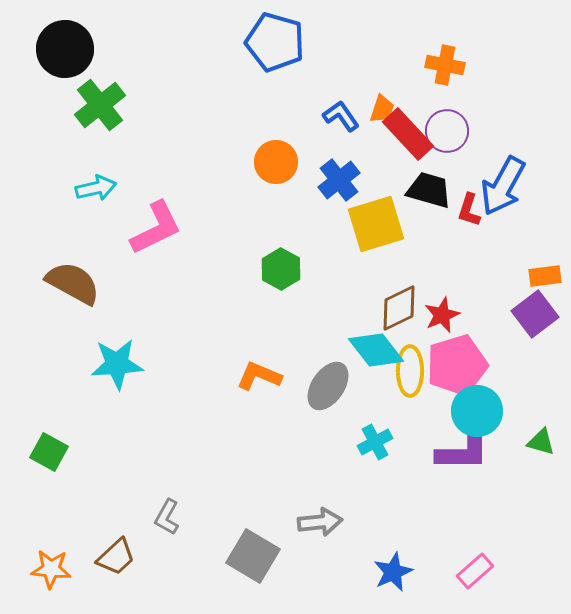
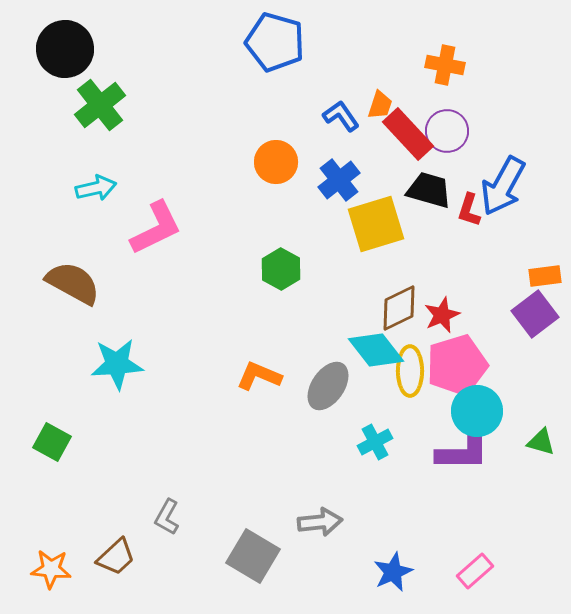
orange trapezoid: moved 2 px left, 4 px up
green square: moved 3 px right, 10 px up
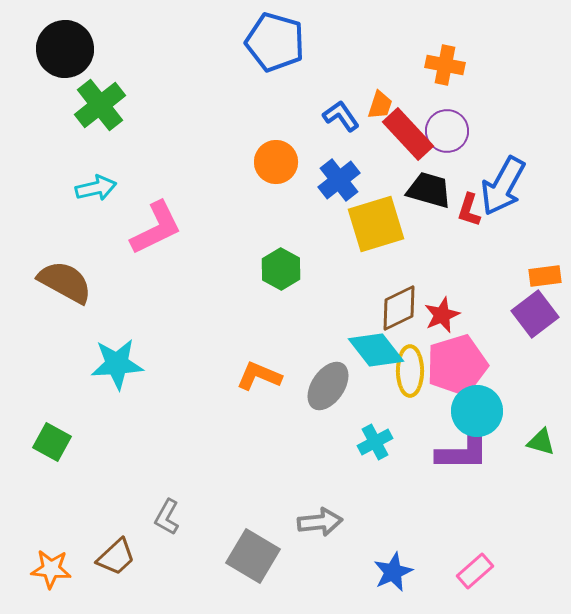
brown semicircle: moved 8 px left, 1 px up
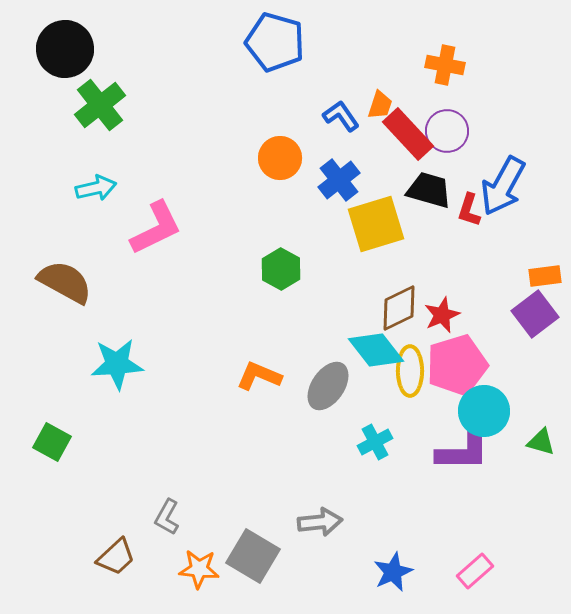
orange circle: moved 4 px right, 4 px up
cyan circle: moved 7 px right
orange star: moved 148 px right
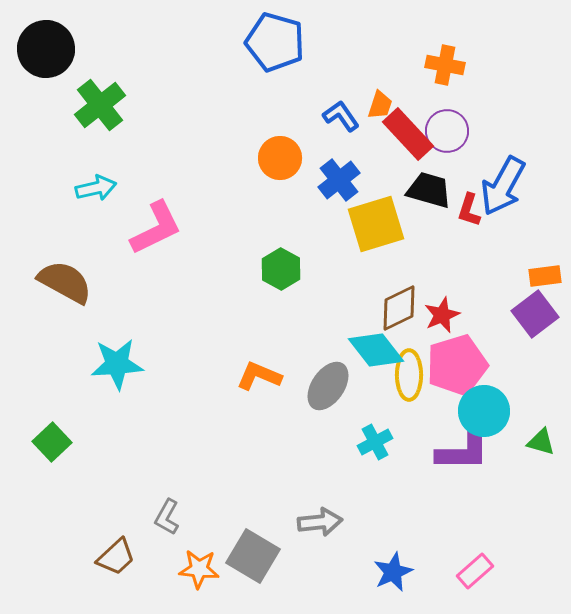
black circle: moved 19 px left
yellow ellipse: moved 1 px left, 4 px down
green square: rotated 18 degrees clockwise
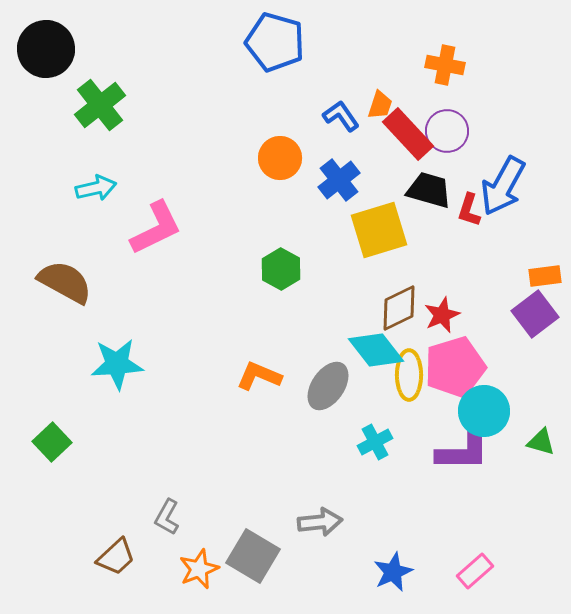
yellow square: moved 3 px right, 6 px down
pink pentagon: moved 2 px left, 2 px down
orange star: rotated 27 degrees counterclockwise
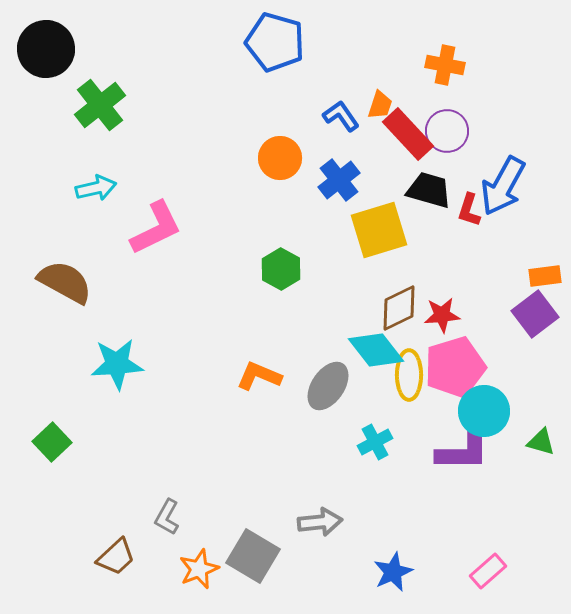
red star: rotated 18 degrees clockwise
pink rectangle: moved 13 px right
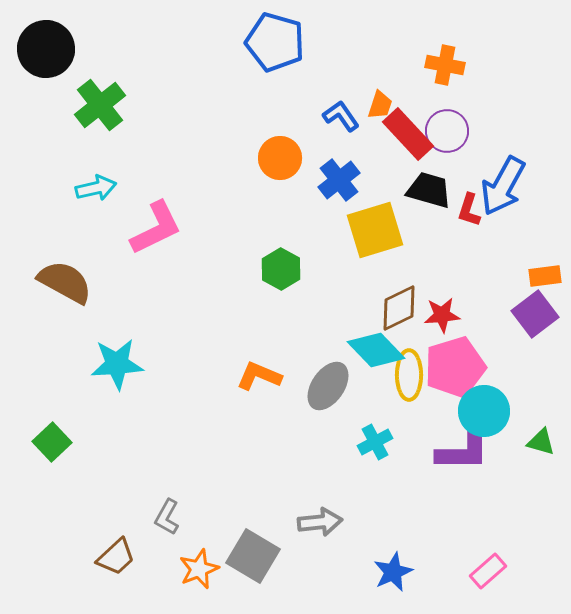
yellow square: moved 4 px left
cyan diamond: rotated 6 degrees counterclockwise
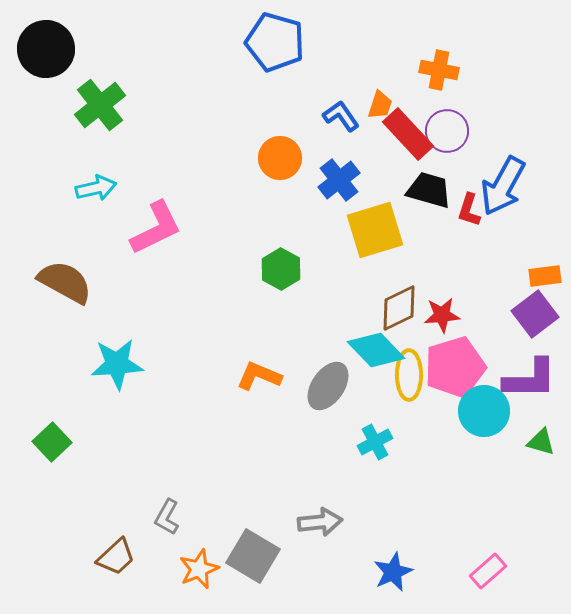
orange cross: moved 6 px left, 5 px down
purple L-shape: moved 67 px right, 72 px up
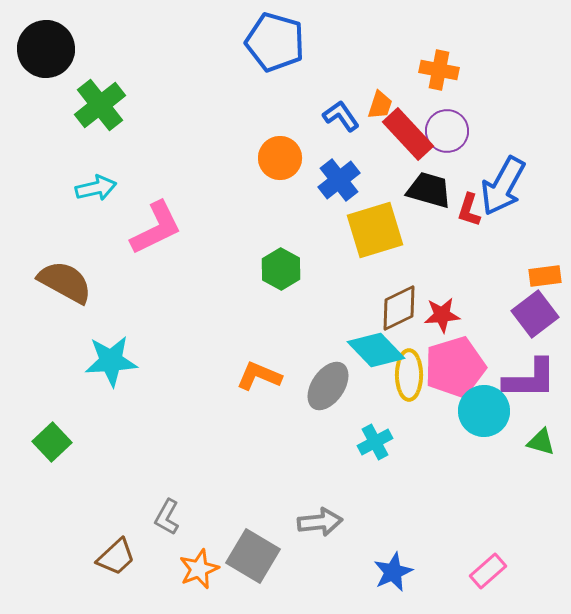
cyan star: moved 6 px left, 3 px up
